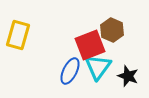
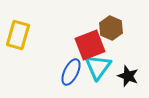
brown hexagon: moved 1 px left, 2 px up
blue ellipse: moved 1 px right, 1 px down
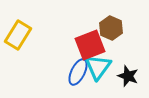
yellow rectangle: rotated 16 degrees clockwise
blue ellipse: moved 7 px right
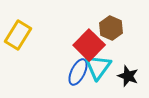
red square: moved 1 px left; rotated 24 degrees counterclockwise
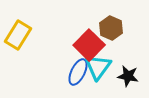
black star: rotated 10 degrees counterclockwise
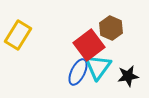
red square: rotated 8 degrees clockwise
black star: rotated 20 degrees counterclockwise
